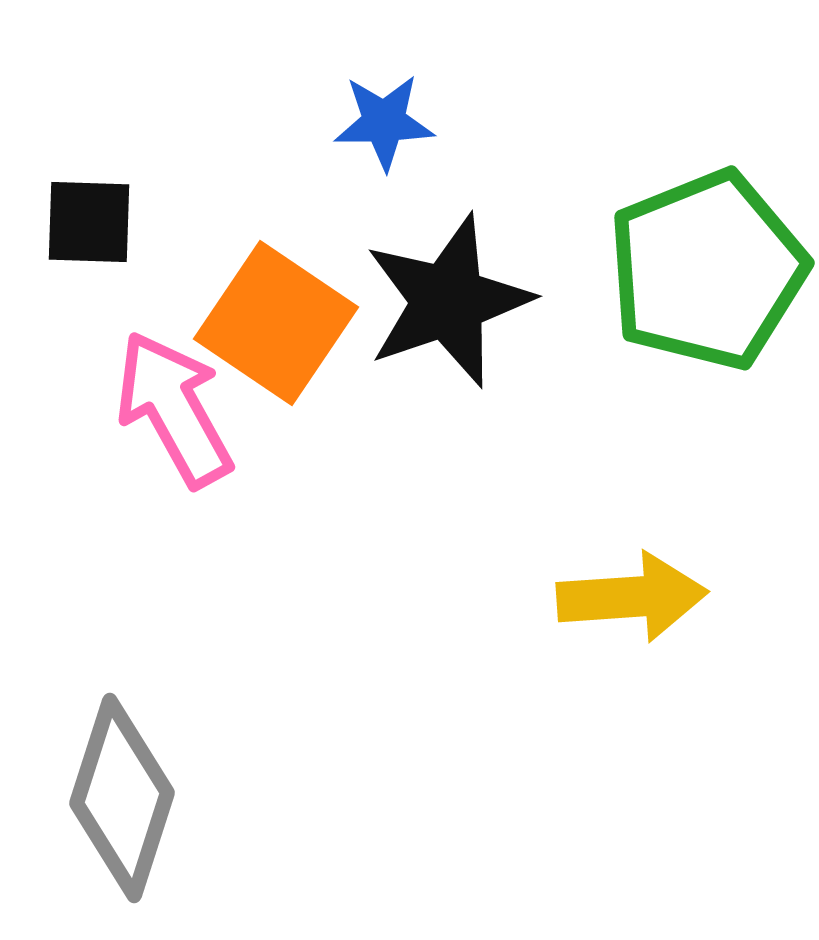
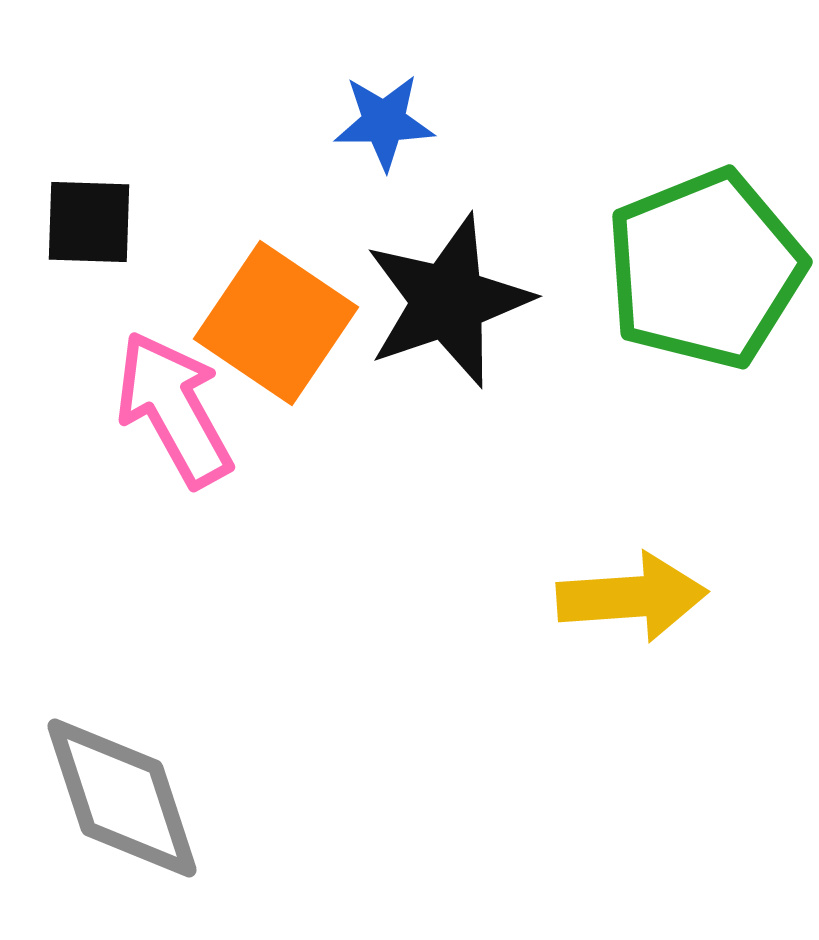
green pentagon: moved 2 px left, 1 px up
gray diamond: rotated 36 degrees counterclockwise
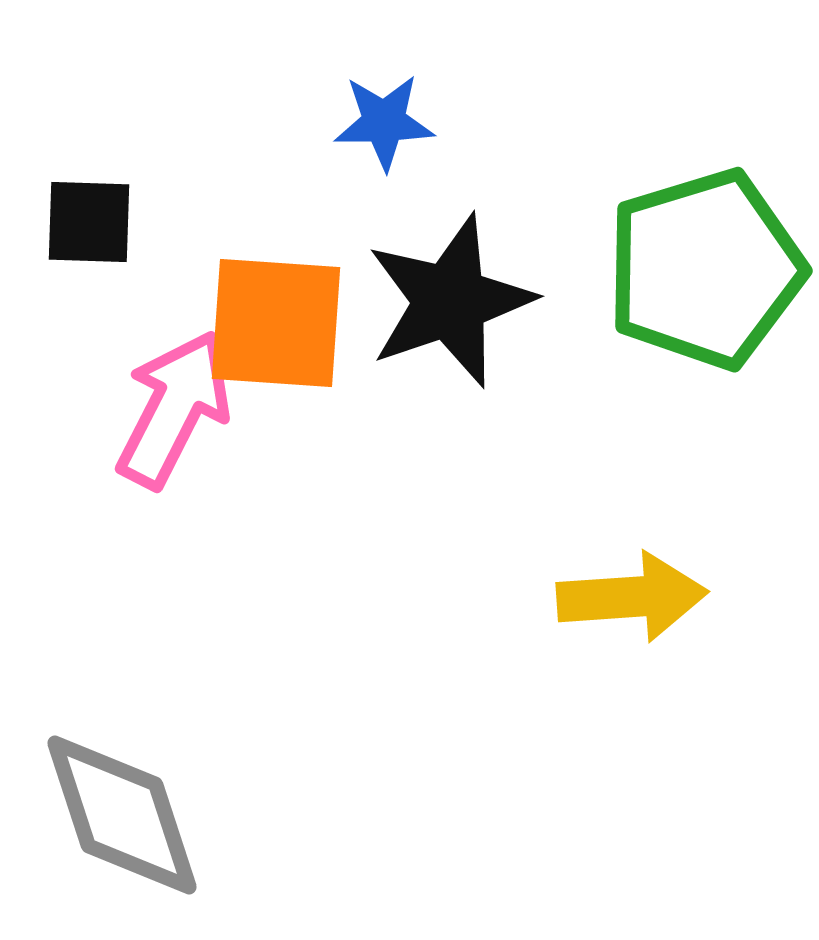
green pentagon: rotated 5 degrees clockwise
black star: moved 2 px right
orange square: rotated 30 degrees counterclockwise
pink arrow: rotated 56 degrees clockwise
gray diamond: moved 17 px down
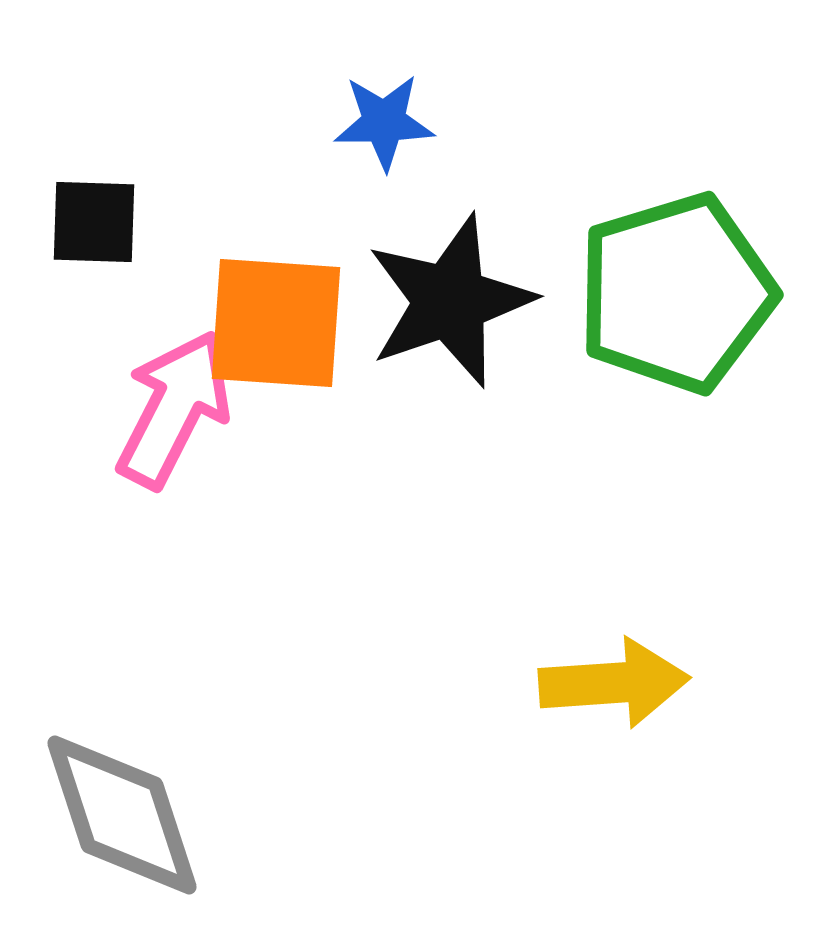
black square: moved 5 px right
green pentagon: moved 29 px left, 24 px down
yellow arrow: moved 18 px left, 86 px down
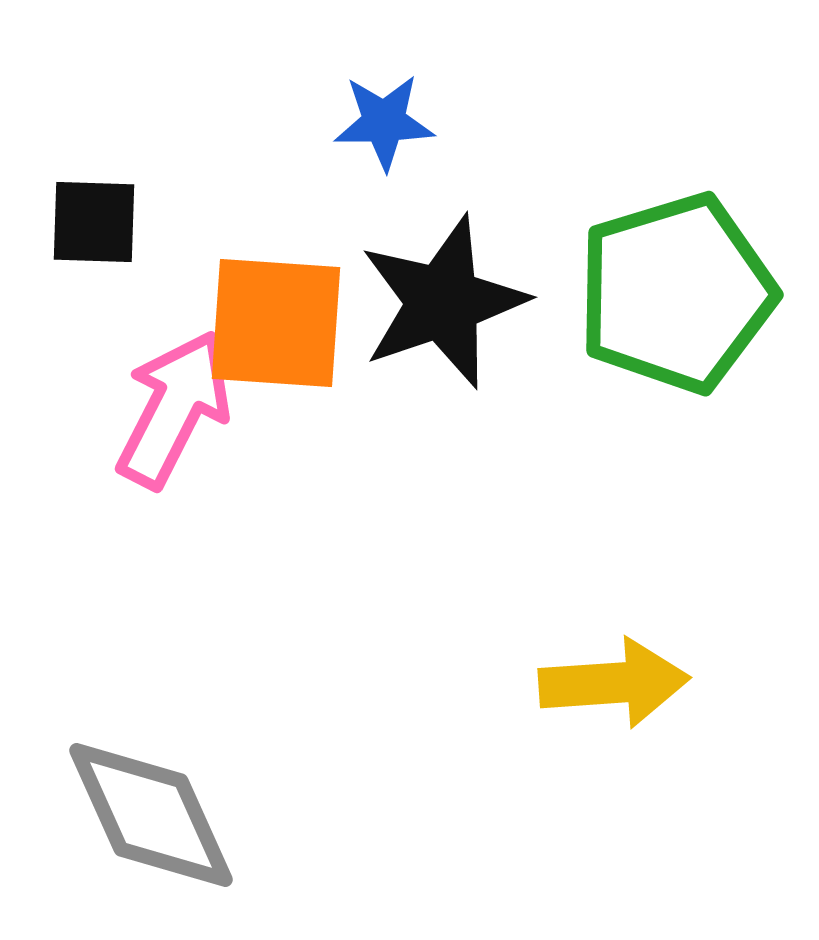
black star: moved 7 px left, 1 px down
gray diamond: moved 29 px right; rotated 6 degrees counterclockwise
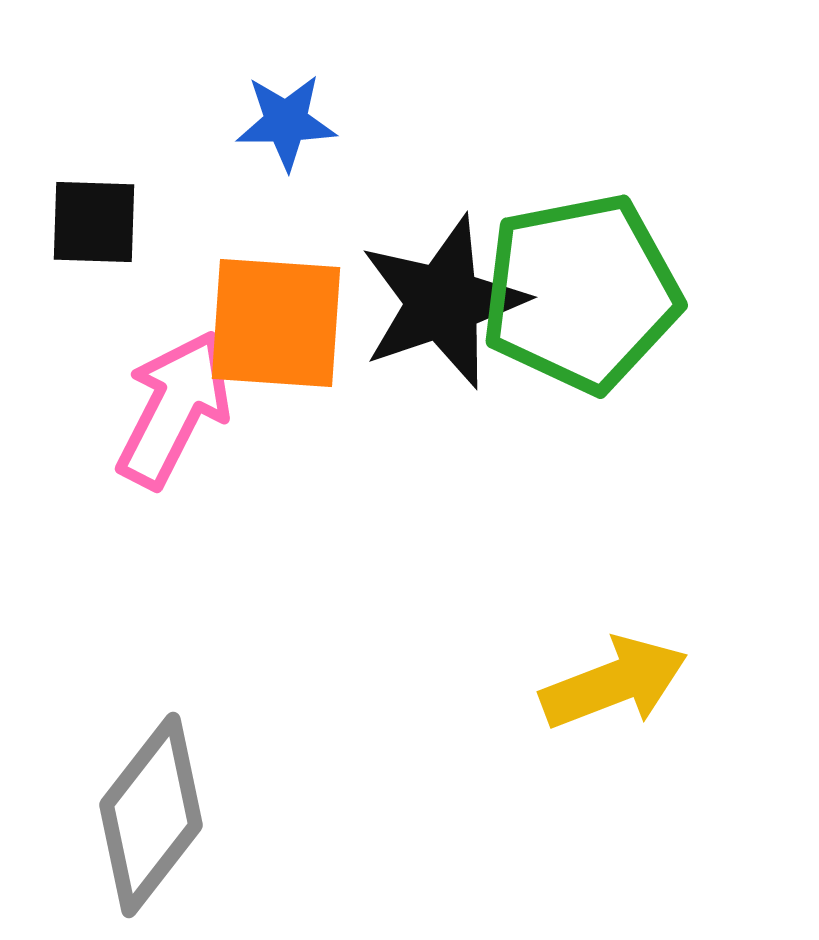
blue star: moved 98 px left
green pentagon: moved 95 px left; rotated 6 degrees clockwise
yellow arrow: rotated 17 degrees counterclockwise
gray diamond: rotated 62 degrees clockwise
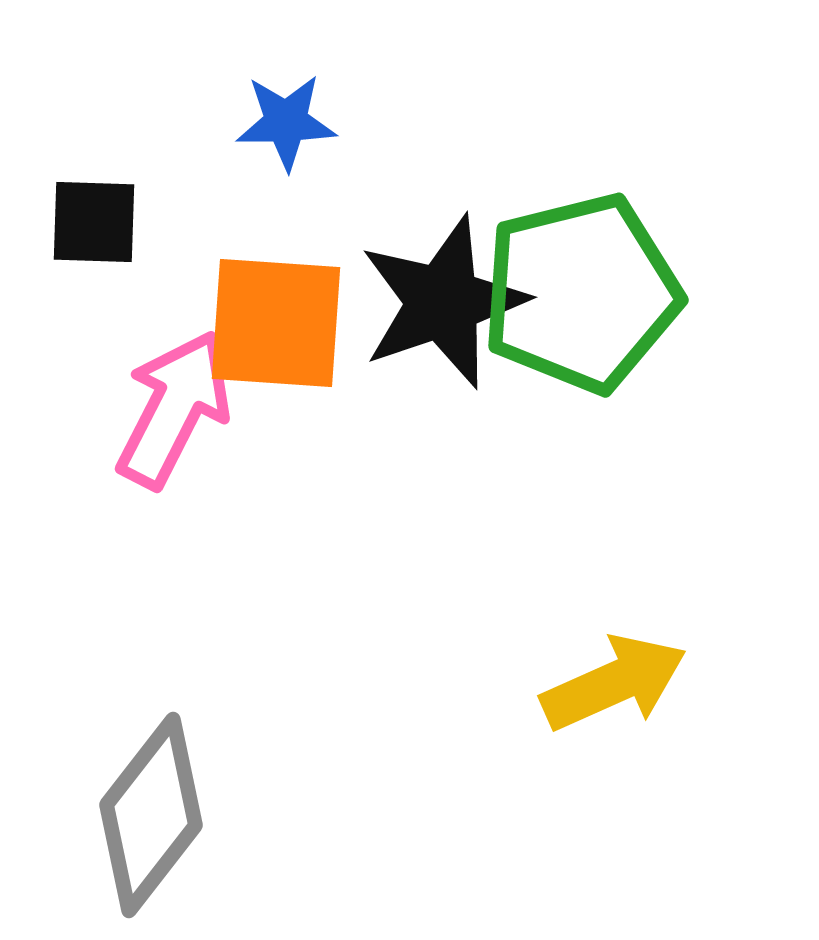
green pentagon: rotated 3 degrees counterclockwise
yellow arrow: rotated 3 degrees counterclockwise
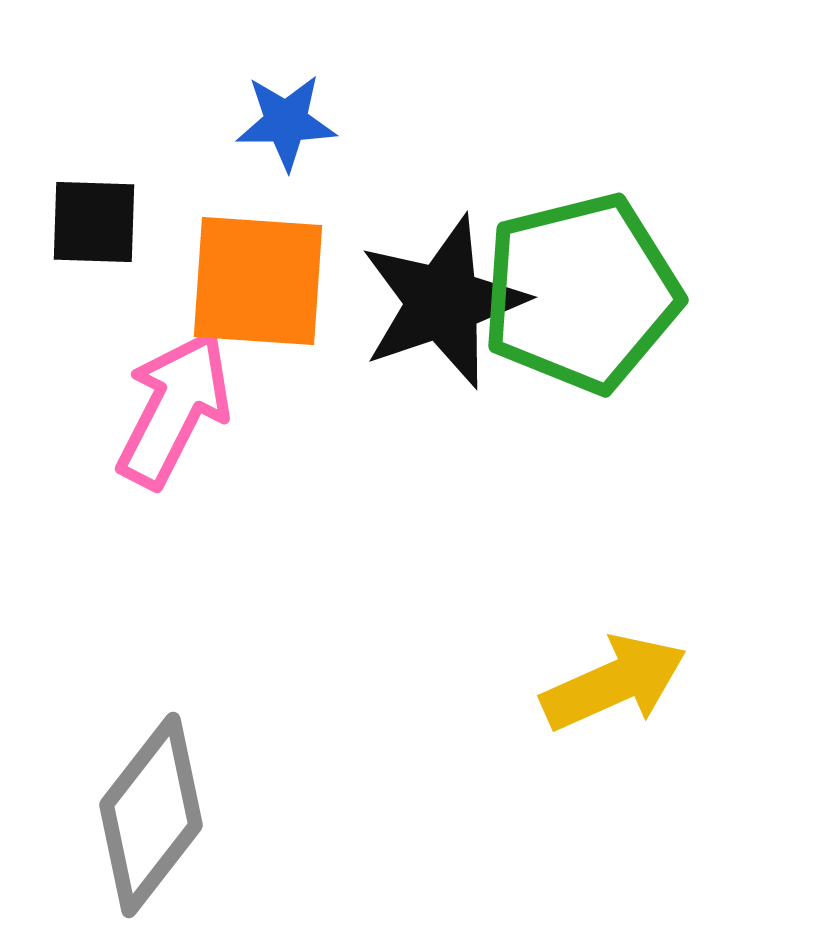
orange square: moved 18 px left, 42 px up
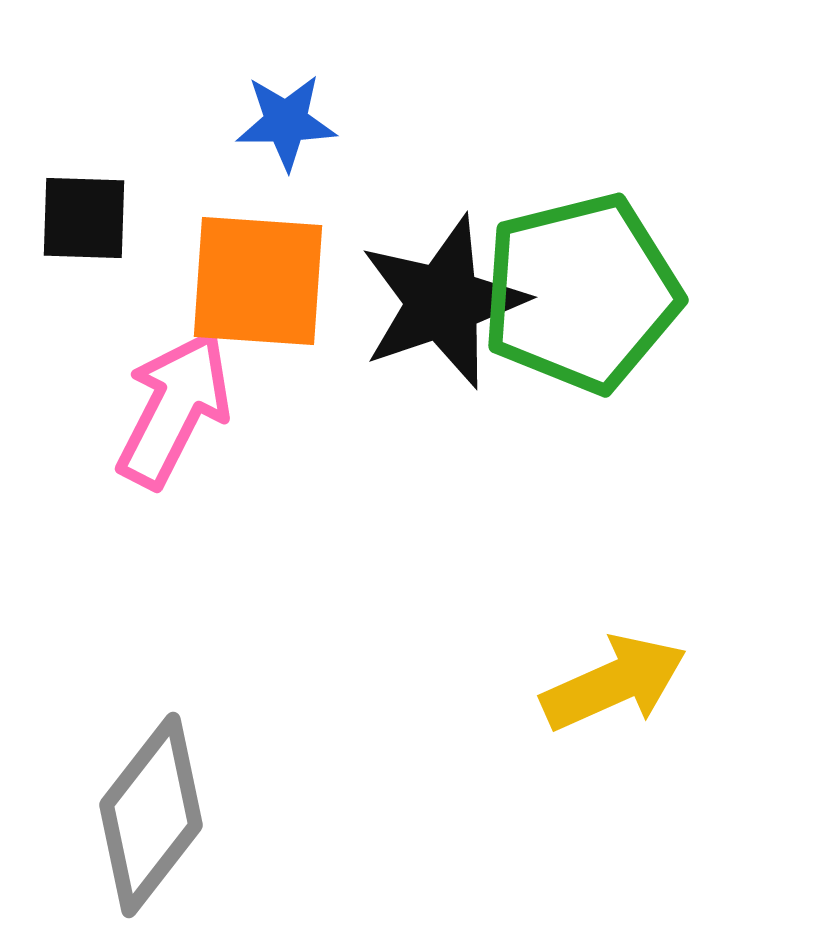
black square: moved 10 px left, 4 px up
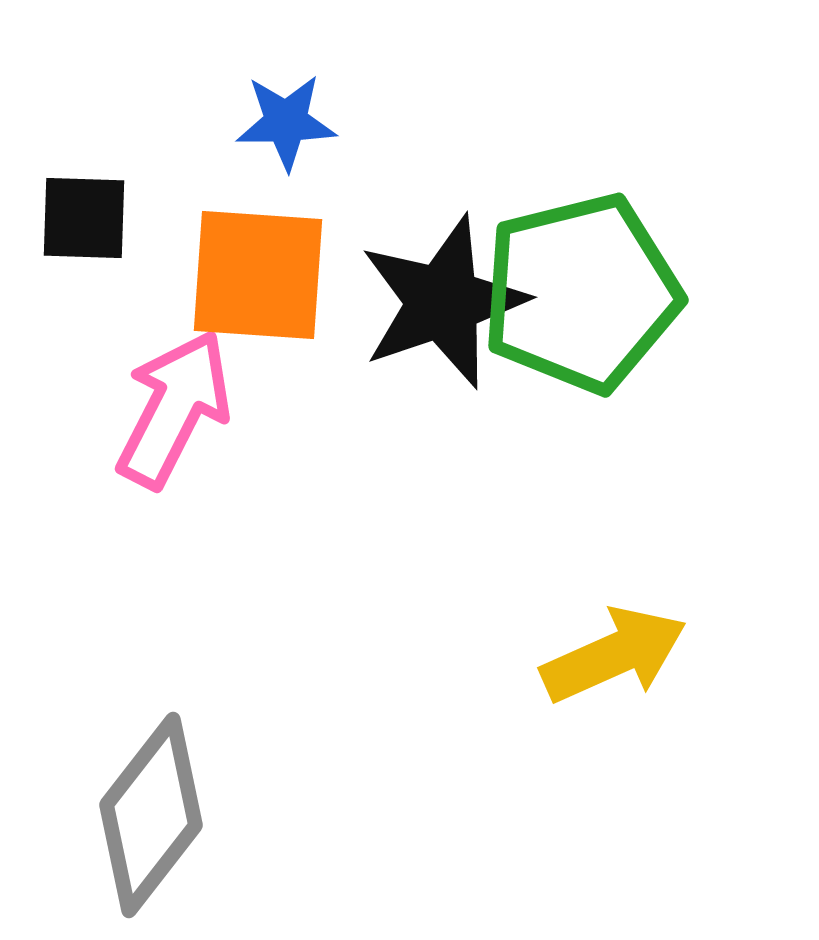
orange square: moved 6 px up
yellow arrow: moved 28 px up
